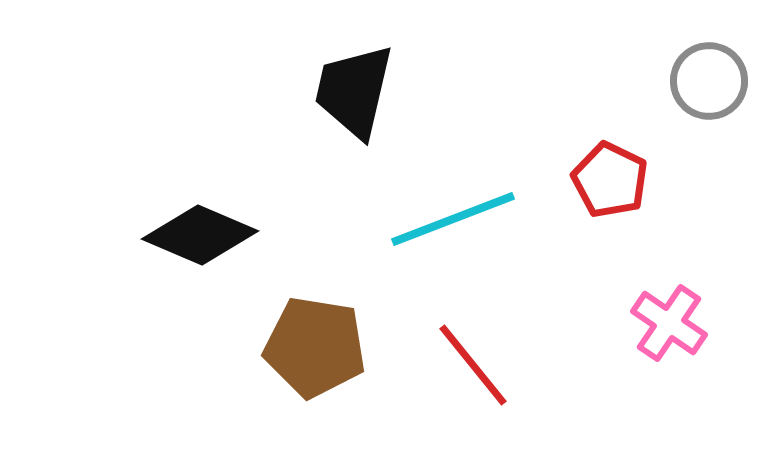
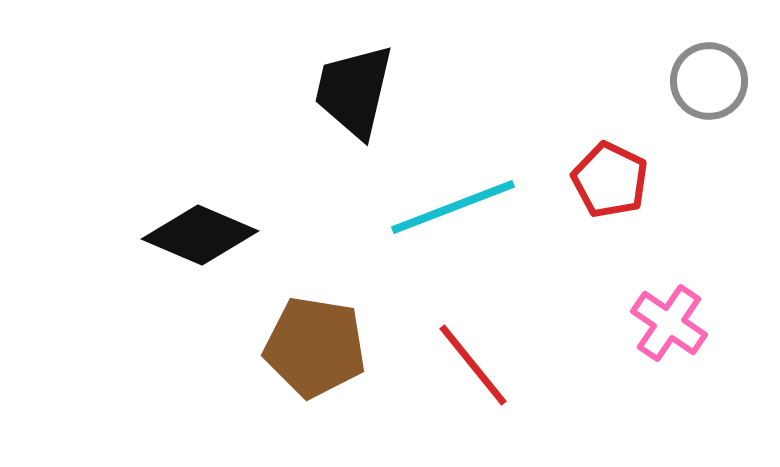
cyan line: moved 12 px up
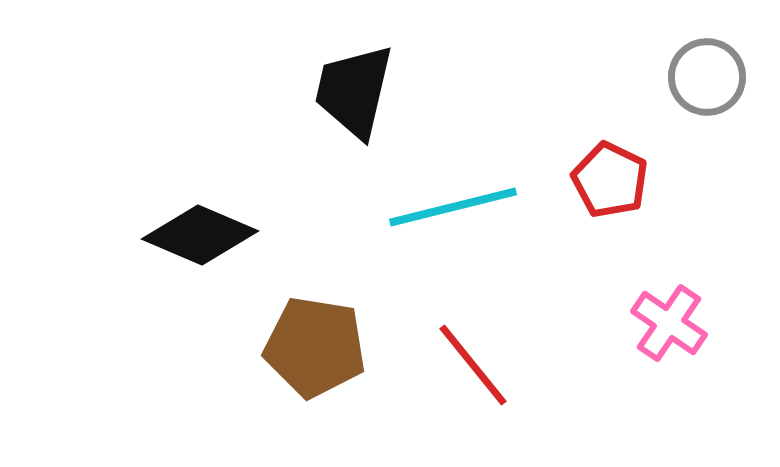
gray circle: moved 2 px left, 4 px up
cyan line: rotated 7 degrees clockwise
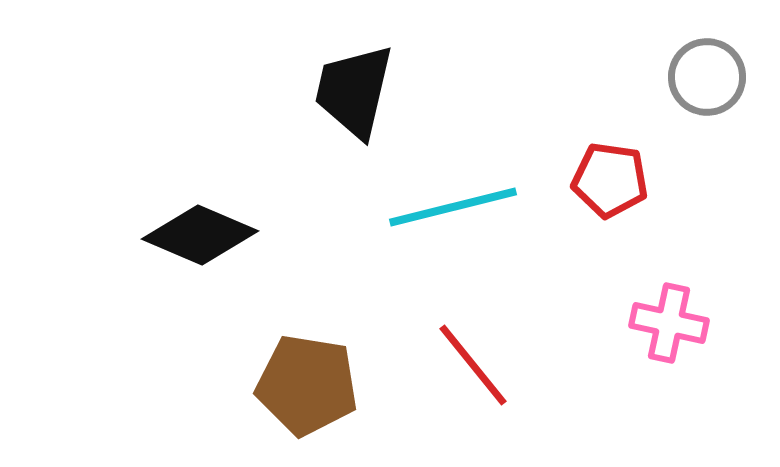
red pentagon: rotated 18 degrees counterclockwise
pink cross: rotated 22 degrees counterclockwise
brown pentagon: moved 8 px left, 38 px down
